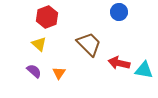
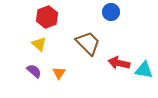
blue circle: moved 8 px left
brown trapezoid: moved 1 px left, 1 px up
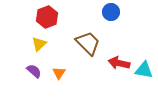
yellow triangle: rotated 35 degrees clockwise
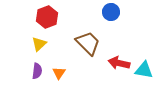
purple semicircle: moved 3 px right; rotated 56 degrees clockwise
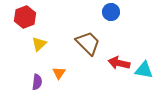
red hexagon: moved 22 px left
purple semicircle: moved 11 px down
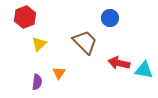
blue circle: moved 1 px left, 6 px down
brown trapezoid: moved 3 px left, 1 px up
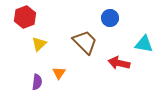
cyan triangle: moved 26 px up
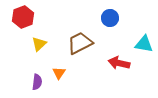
red hexagon: moved 2 px left
brown trapezoid: moved 5 px left, 1 px down; rotated 72 degrees counterclockwise
